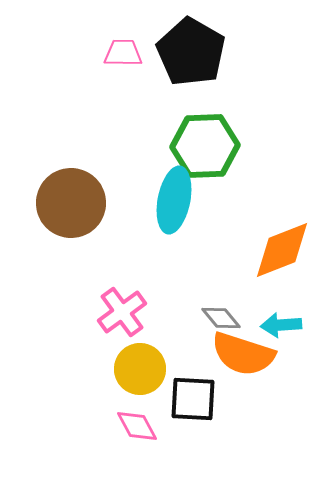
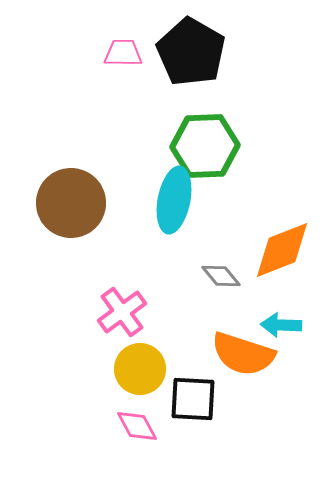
gray diamond: moved 42 px up
cyan arrow: rotated 6 degrees clockwise
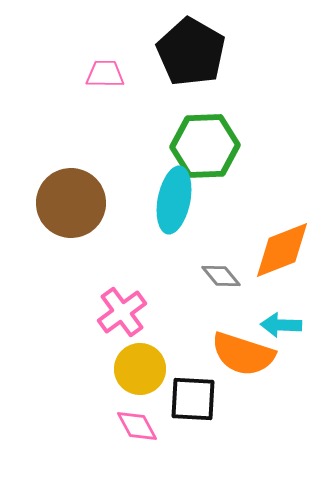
pink trapezoid: moved 18 px left, 21 px down
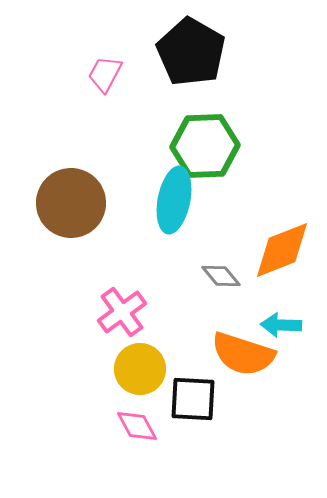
pink trapezoid: rotated 63 degrees counterclockwise
